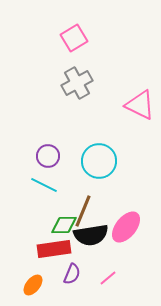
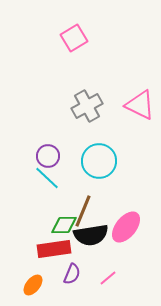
gray cross: moved 10 px right, 23 px down
cyan line: moved 3 px right, 7 px up; rotated 16 degrees clockwise
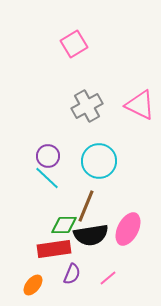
pink square: moved 6 px down
brown line: moved 3 px right, 5 px up
pink ellipse: moved 2 px right, 2 px down; rotated 12 degrees counterclockwise
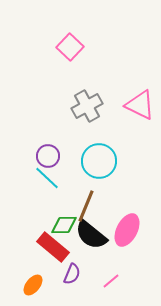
pink square: moved 4 px left, 3 px down; rotated 16 degrees counterclockwise
pink ellipse: moved 1 px left, 1 px down
black semicircle: rotated 48 degrees clockwise
red rectangle: moved 1 px left, 2 px up; rotated 48 degrees clockwise
pink line: moved 3 px right, 3 px down
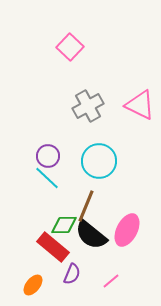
gray cross: moved 1 px right
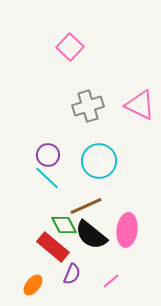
gray cross: rotated 12 degrees clockwise
purple circle: moved 1 px up
brown line: rotated 44 degrees clockwise
green diamond: rotated 64 degrees clockwise
pink ellipse: rotated 20 degrees counterclockwise
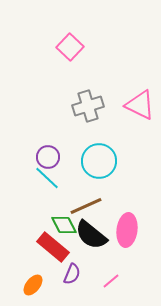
purple circle: moved 2 px down
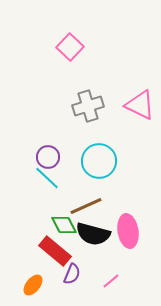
pink ellipse: moved 1 px right, 1 px down; rotated 16 degrees counterclockwise
black semicircle: moved 2 px right, 1 px up; rotated 24 degrees counterclockwise
red rectangle: moved 2 px right, 4 px down
